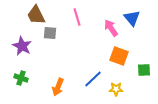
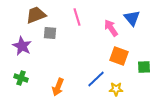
brown trapezoid: rotated 95 degrees clockwise
green square: moved 3 px up
blue line: moved 3 px right
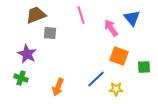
pink line: moved 4 px right, 2 px up
purple star: moved 5 px right, 8 px down
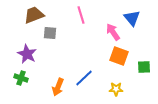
brown trapezoid: moved 2 px left
pink arrow: moved 2 px right, 4 px down
blue line: moved 12 px left, 1 px up
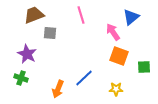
blue triangle: moved 1 px left, 1 px up; rotated 30 degrees clockwise
orange arrow: moved 2 px down
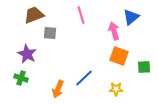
pink arrow: moved 1 px right, 1 px up; rotated 18 degrees clockwise
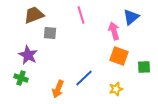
purple star: moved 1 px right, 1 px down
yellow star: rotated 16 degrees counterclockwise
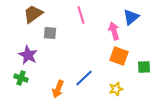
brown trapezoid: moved 1 px left, 1 px up; rotated 15 degrees counterclockwise
